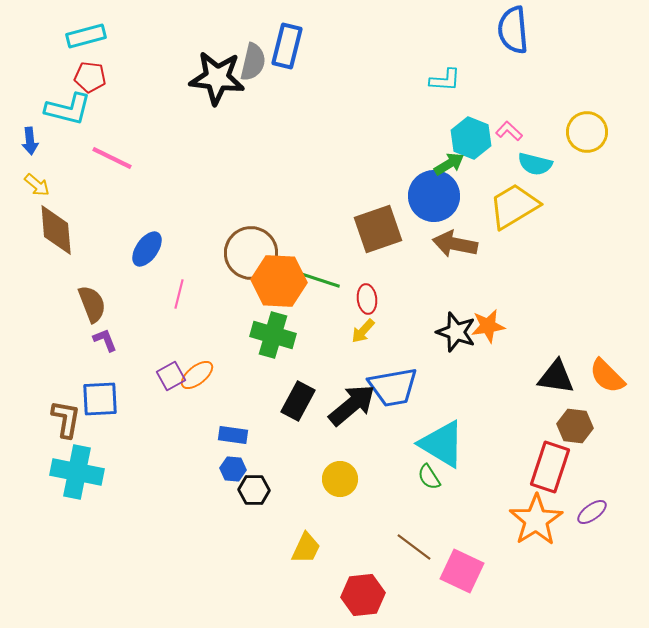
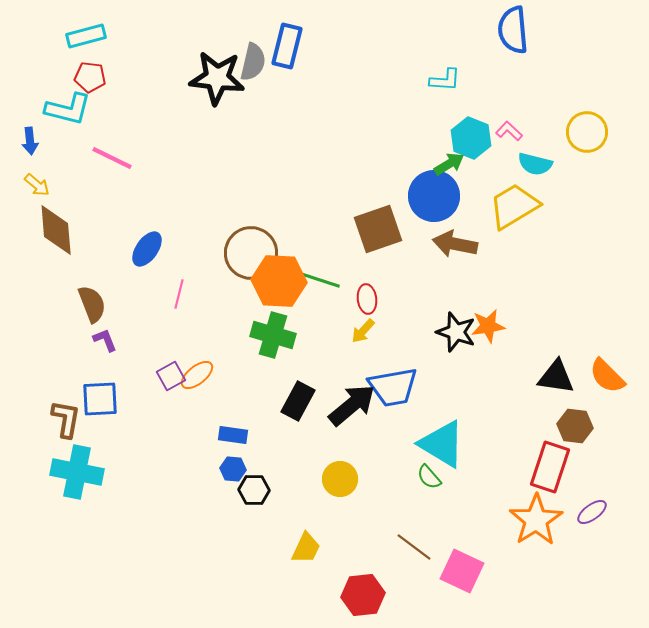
green semicircle at (429, 477): rotated 8 degrees counterclockwise
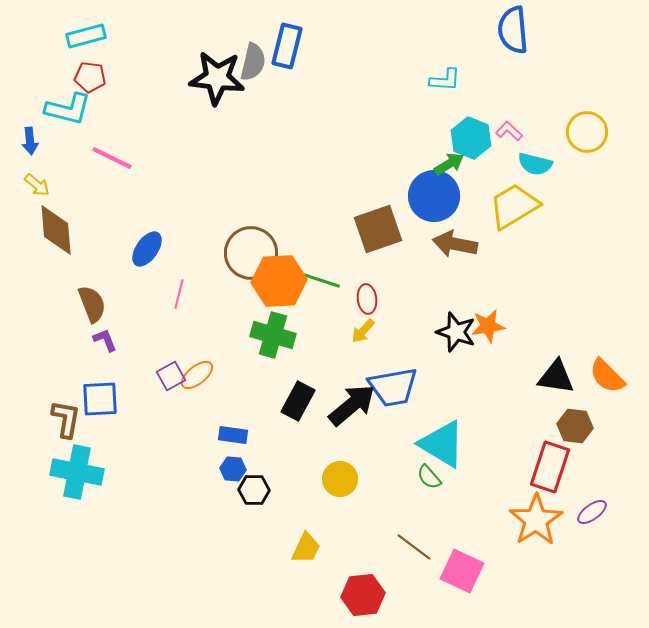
orange hexagon at (279, 281): rotated 6 degrees counterclockwise
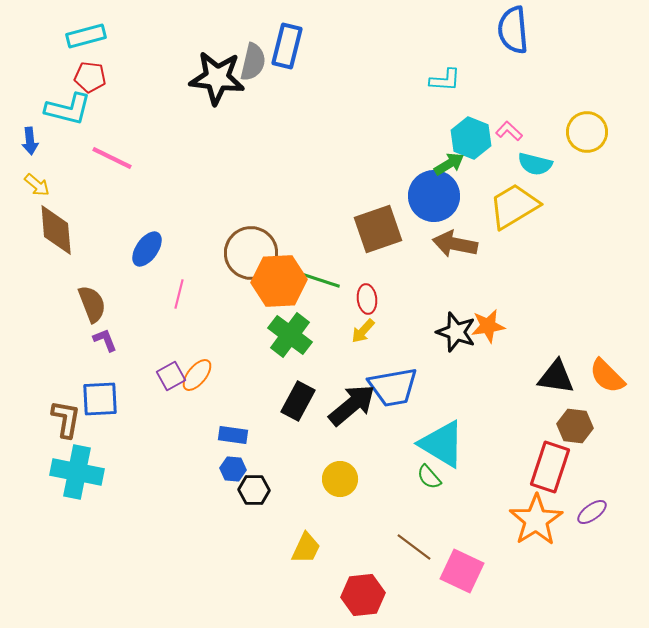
green cross at (273, 335): moved 17 px right; rotated 21 degrees clockwise
orange ellipse at (197, 375): rotated 12 degrees counterclockwise
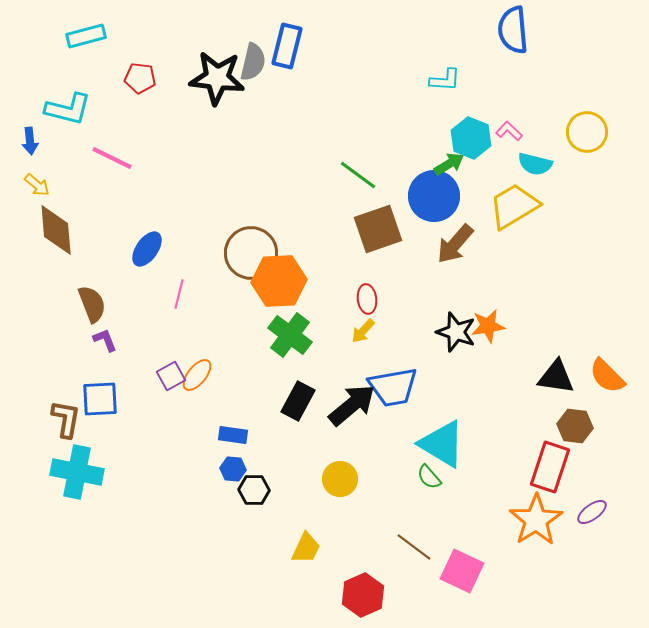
red pentagon at (90, 77): moved 50 px right, 1 px down
brown arrow at (455, 244): rotated 60 degrees counterclockwise
green line at (320, 280): moved 38 px right, 105 px up; rotated 18 degrees clockwise
red hexagon at (363, 595): rotated 18 degrees counterclockwise
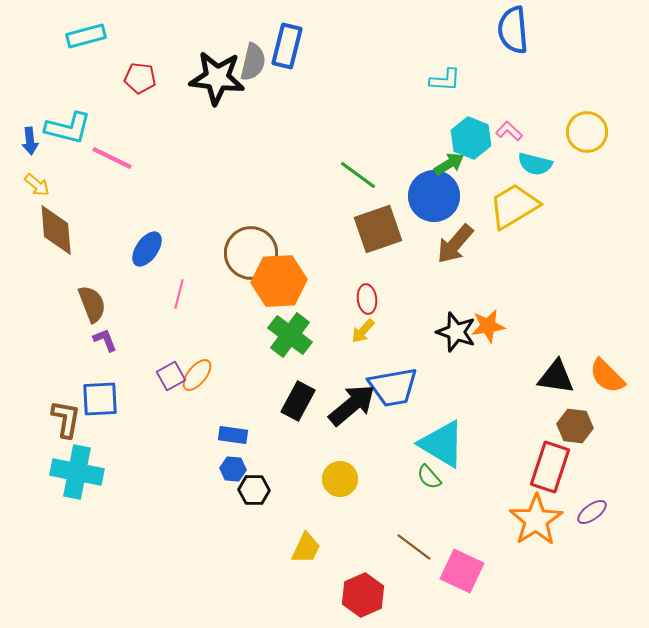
cyan L-shape at (68, 109): moved 19 px down
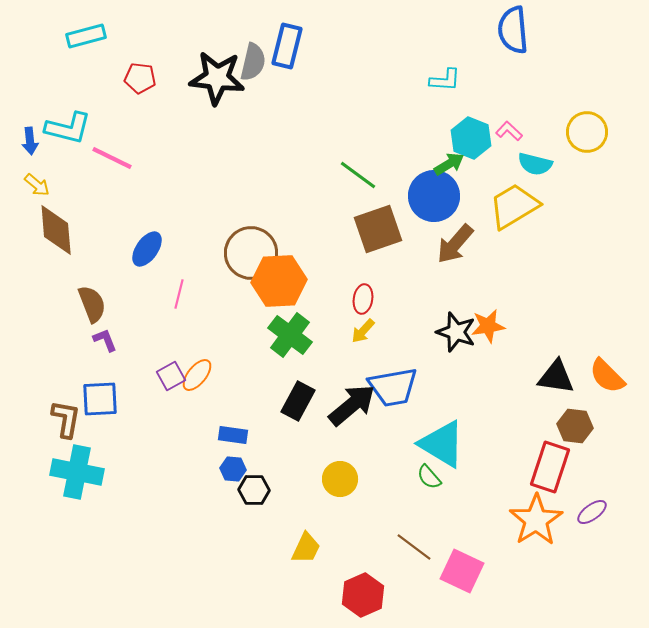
red ellipse at (367, 299): moved 4 px left; rotated 16 degrees clockwise
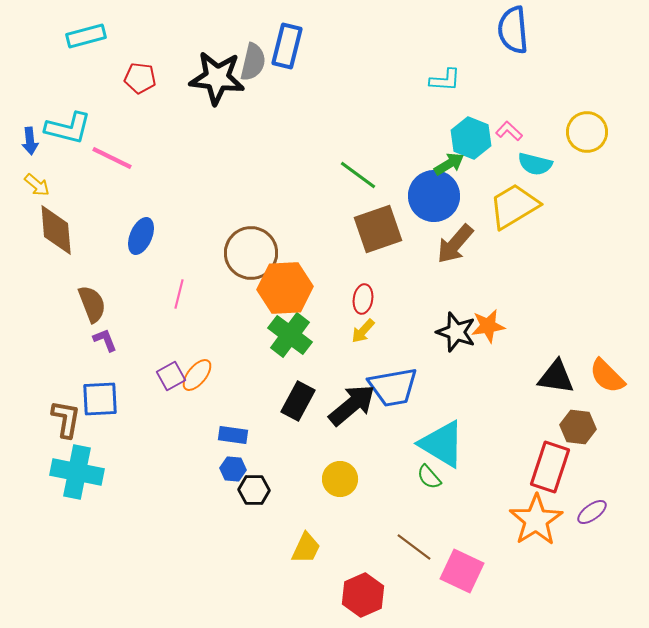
blue ellipse at (147, 249): moved 6 px left, 13 px up; rotated 12 degrees counterclockwise
orange hexagon at (279, 281): moved 6 px right, 7 px down
brown hexagon at (575, 426): moved 3 px right, 1 px down
